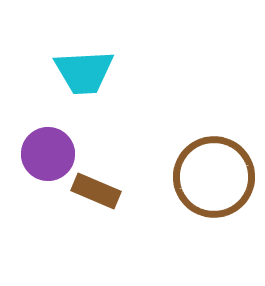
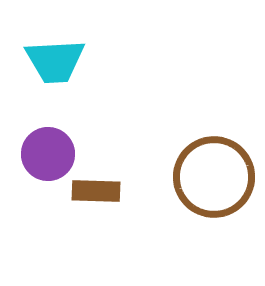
cyan trapezoid: moved 29 px left, 11 px up
brown rectangle: rotated 21 degrees counterclockwise
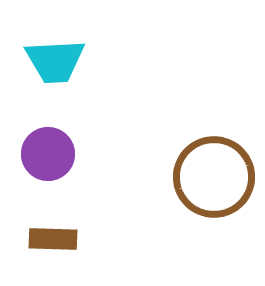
brown rectangle: moved 43 px left, 48 px down
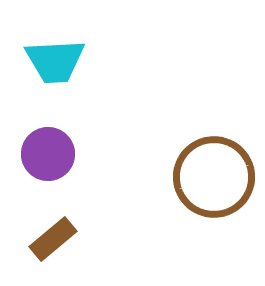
brown rectangle: rotated 42 degrees counterclockwise
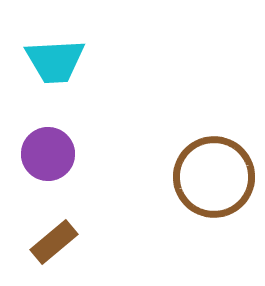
brown rectangle: moved 1 px right, 3 px down
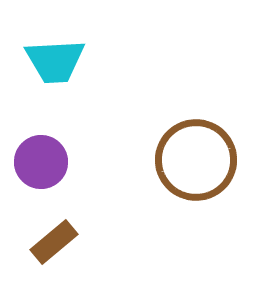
purple circle: moved 7 px left, 8 px down
brown circle: moved 18 px left, 17 px up
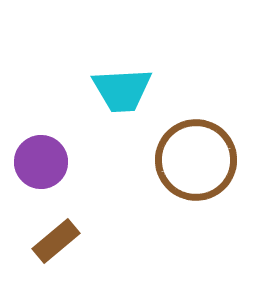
cyan trapezoid: moved 67 px right, 29 px down
brown rectangle: moved 2 px right, 1 px up
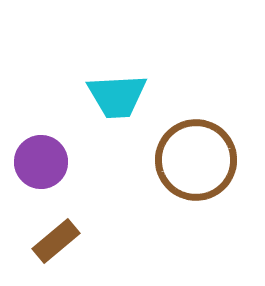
cyan trapezoid: moved 5 px left, 6 px down
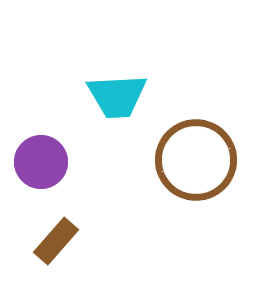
brown rectangle: rotated 9 degrees counterclockwise
